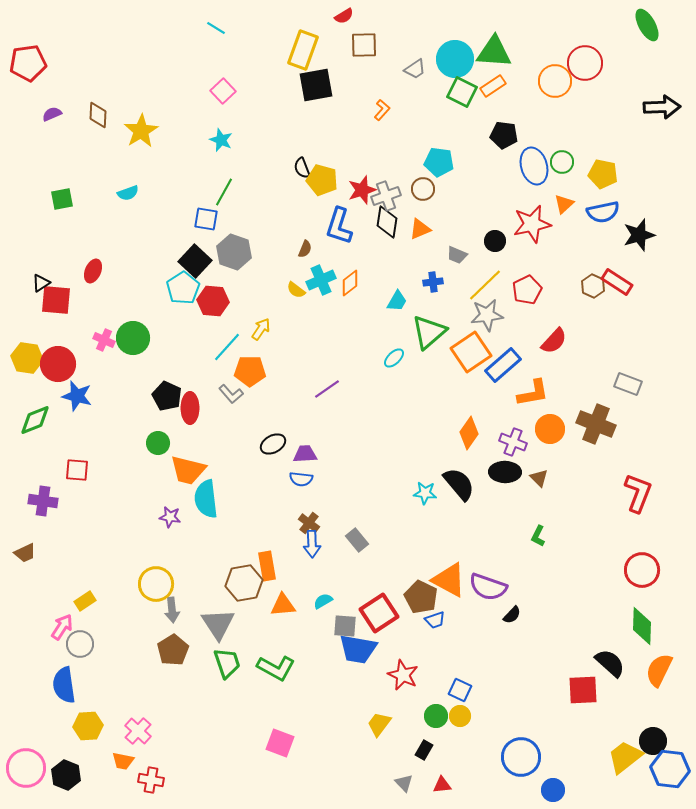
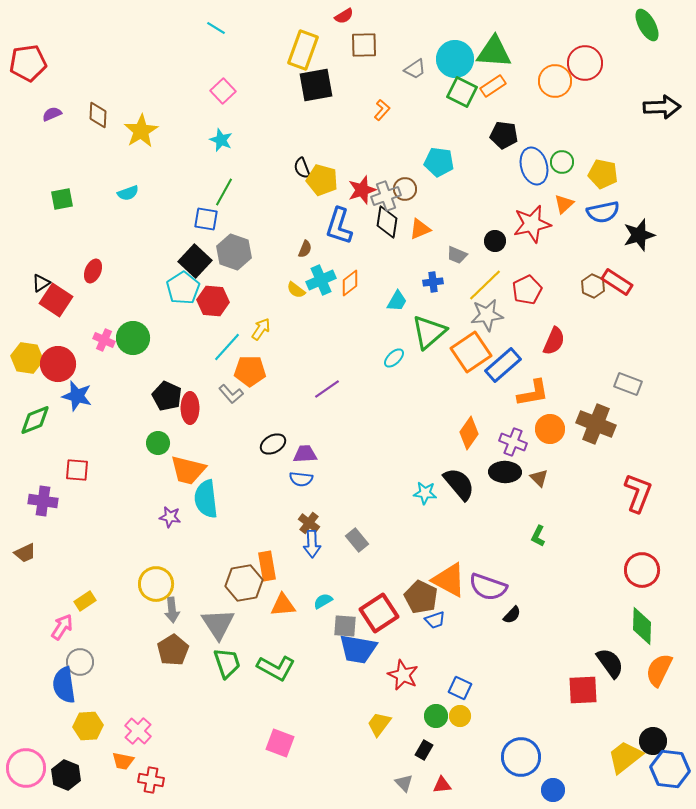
brown circle at (423, 189): moved 18 px left
red square at (56, 300): rotated 28 degrees clockwise
red semicircle at (554, 341): rotated 20 degrees counterclockwise
gray circle at (80, 644): moved 18 px down
black semicircle at (610, 663): rotated 12 degrees clockwise
blue square at (460, 690): moved 2 px up
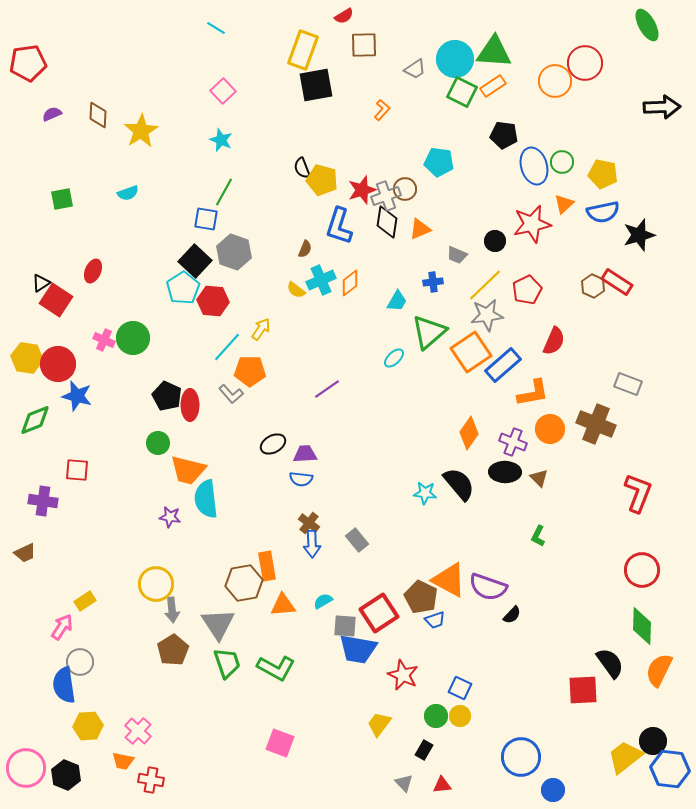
red ellipse at (190, 408): moved 3 px up
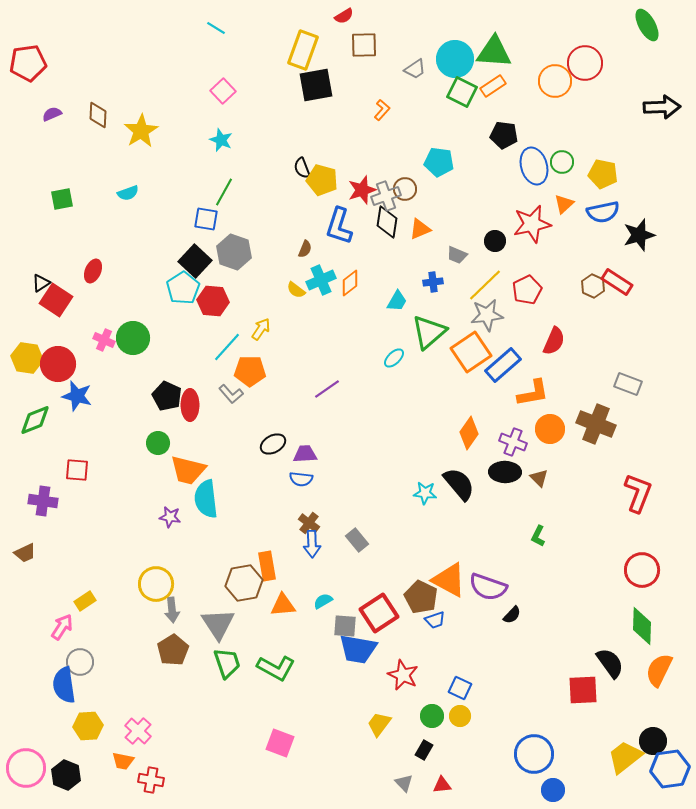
green circle at (436, 716): moved 4 px left
blue circle at (521, 757): moved 13 px right, 3 px up
blue hexagon at (670, 769): rotated 15 degrees counterclockwise
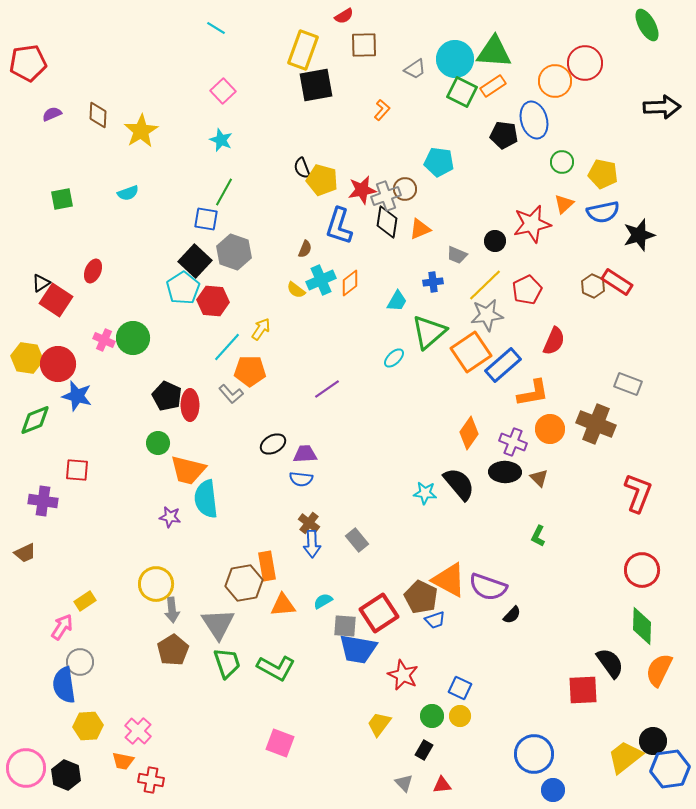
blue ellipse at (534, 166): moved 46 px up
red star at (362, 190): rotated 8 degrees clockwise
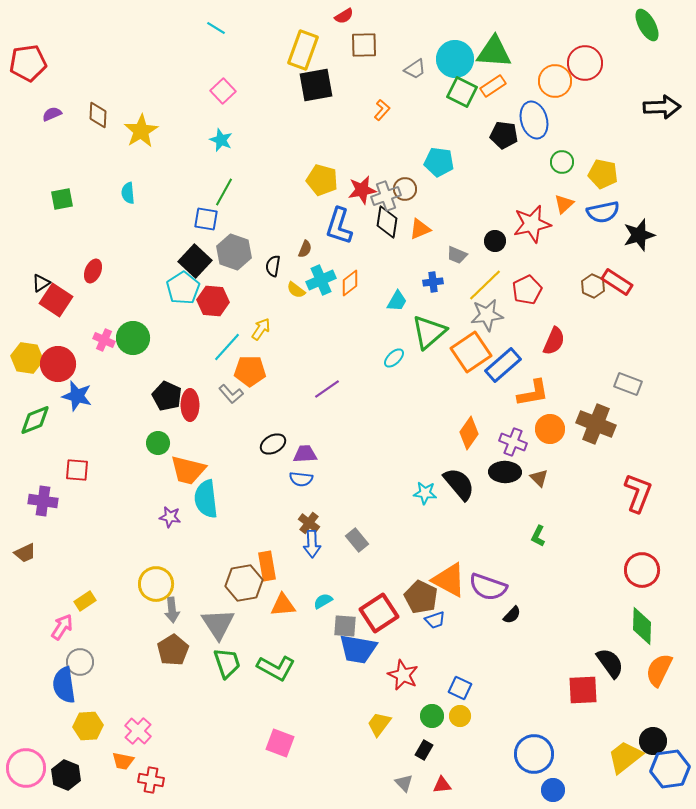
black semicircle at (302, 168): moved 29 px left, 98 px down; rotated 30 degrees clockwise
cyan semicircle at (128, 193): rotated 105 degrees clockwise
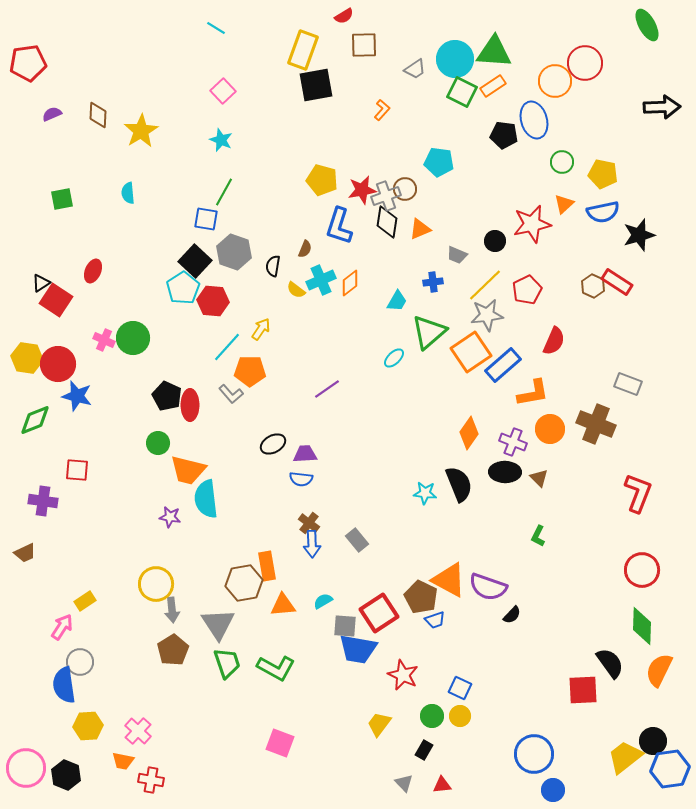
black semicircle at (459, 484): rotated 18 degrees clockwise
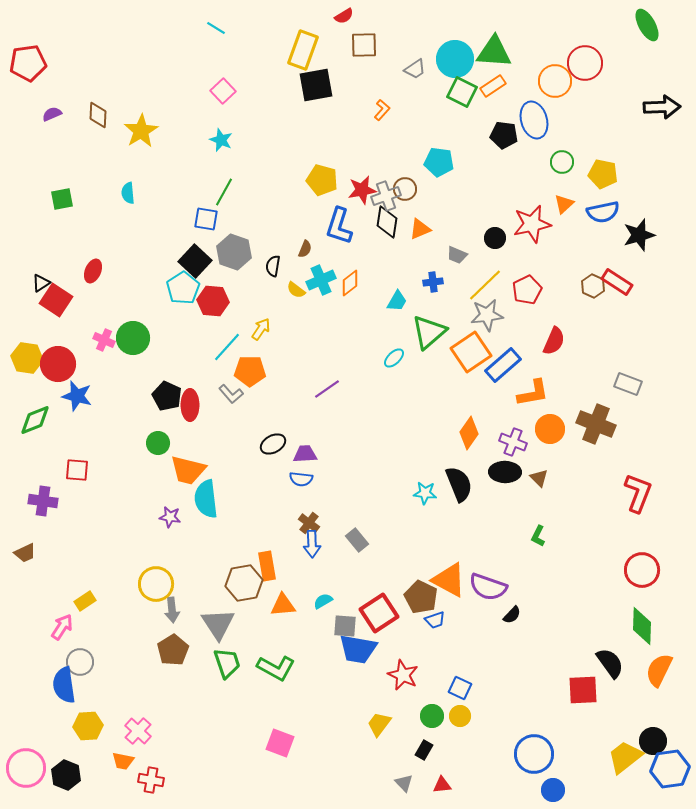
black circle at (495, 241): moved 3 px up
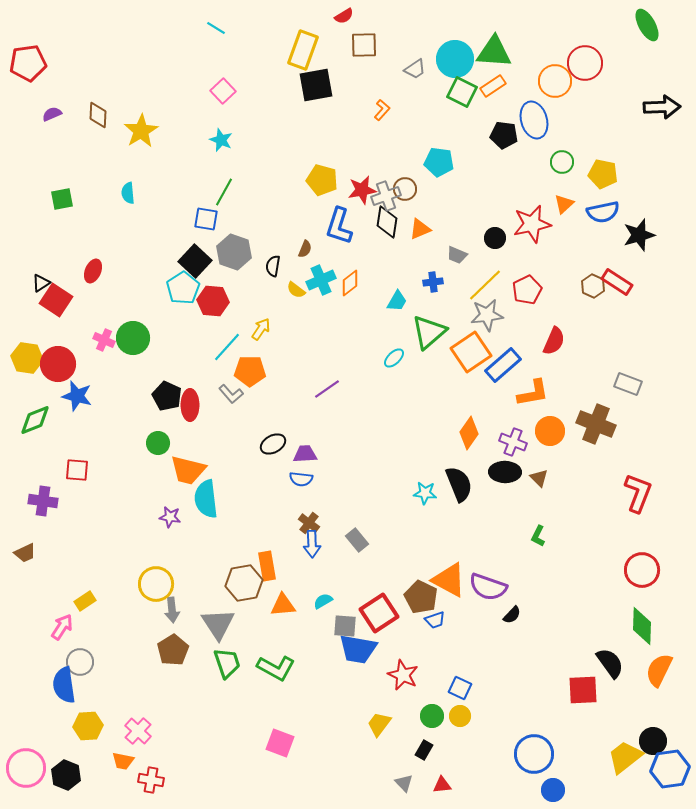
orange circle at (550, 429): moved 2 px down
